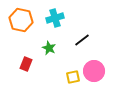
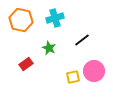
red rectangle: rotated 32 degrees clockwise
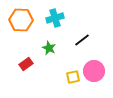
orange hexagon: rotated 10 degrees counterclockwise
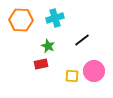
green star: moved 1 px left, 2 px up
red rectangle: moved 15 px right; rotated 24 degrees clockwise
yellow square: moved 1 px left, 1 px up; rotated 16 degrees clockwise
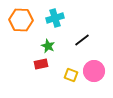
yellow square: moved 1 px left, 1 px up; rotated 16 degrees clockwise
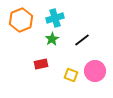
orange hexagon: rotated 25 degrees counterclockwise
green star: moved 4 px right, 7 px up; rotated 16 degrees clockwise
pink circle: moved 1 px right
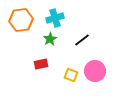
orange hexagon: rotated 15 degrees clockwise
green star: moved 2 px left
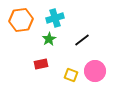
green star: moved 1 px left
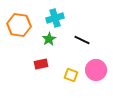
orange hexagon: moved 2 px left, 5 px down; rotated 15 degrees clockwise
black line: rotated 63 degrees clockwise
pink circle: moved 1 px right, 1 px up
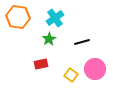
cyan cross: rotated 18 degrees counterclockwise
orange hexagon: moved 1 px left, 8 px up
black line: moved 2 px down; rotated 42 degrees counterclockwise
pink circle: moved 1 px left, 1 px up
yellow square: rotated 16 degrees clockwise
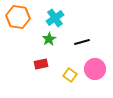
yellow square: moved 1 px left
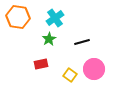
pink circle: moved 1 px left
